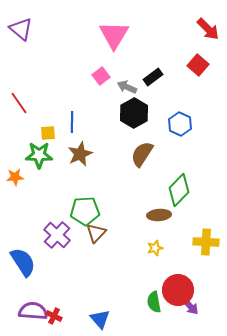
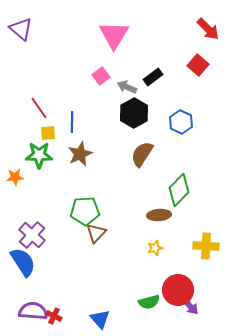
red line: moved 20 px right, 5 px down
blue hexagon: moved 1 px right, 2 px up
purple cross: moved 25 px left
yellow cross: moved 4 px down
green semicircle: moved 5 px left; rotated 95 degrees counterclockwise
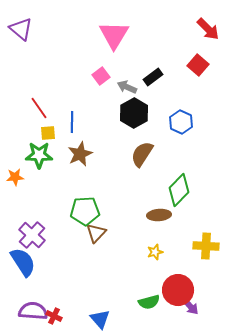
yellow star: moved 4 px down
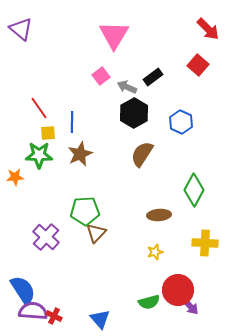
green diamond: moved 15 px right; rotated 16 degrees counterclockwise
purple cross: moved 14 px right, 2 px down
yellow cross: moved 1 px left, 3 px up
blue semicircle: moved 28 px down
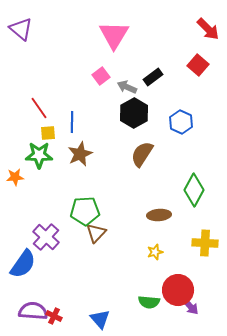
blue semicircle: moved 26 px up; rotated 68 degrees clockwise
green semicircle: rotated 20 degrees clockwise
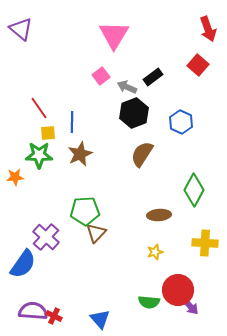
red arrow: rotated 25 degrees clockwise
black hexagon: rotated 8 degrees clockwise
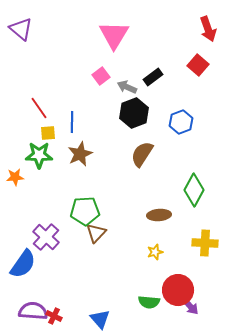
blue hexagon: rotated 15 degrees clockwise
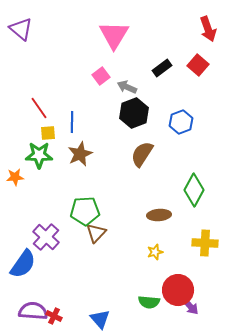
black rectangle: moved 9 px right, 9 px up
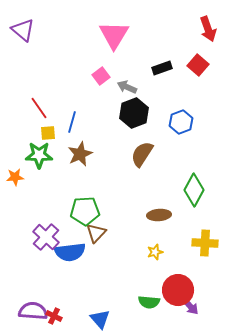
purple triangle: moved 2 px right, 1 px down
black rectangle: rotated 18 degrees clockwise
blue line: rotated 15 degrees clockwise
blue semicircle: moved 47 px right, 12 px up; rotated 48 degrees clockwise
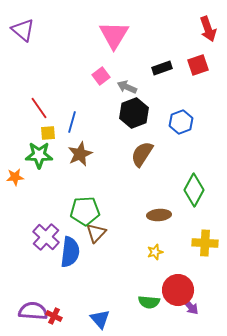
red square: rotated 30 degrees clockwise
blue semicircle: rotated 76 degrees counterclockwise
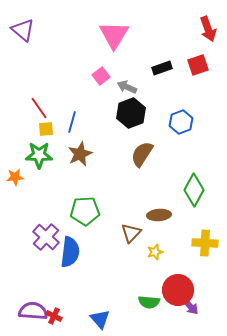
black hexagon: moved 3 px left
yellow square: moved 2 px left, 4 px up
brown triangle: moved 35 px right
